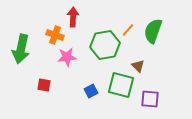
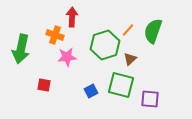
red arrow: moved 1 px left
green hexagon: rotated 8 degrees counterclockwise
brown triangle: moved 8 px left, 7 px up; rotated 32 degrees clockwise
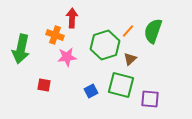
red arrow: moved 1 px down
orange line: moved 1 px down
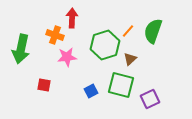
purple square: rotated 30 degrees counterclockwise
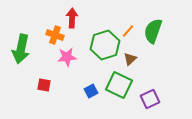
green square: moved 2 px left; rotated 12 degrees clockwise
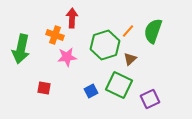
red square: moved 3 px down
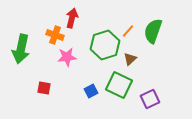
red arrow: rotated 12 degrees clockwise
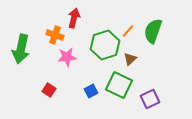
red arrow: moved 2 px right
red square: moved 5 px right, 2 px down; rotated 24 degrees clockwise
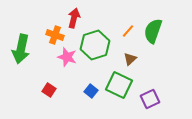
green hexagon: moved 10 px left
pink star: rotated 24 degrees clockwise
blue square: rotated 24 degrees counterclockwise
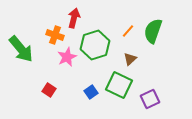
green arrow: rotated 52 degrees counterclockwise
pink star: rotated 30 degrees clockwise
blue square: moved 1 px down; rotated 16 degrees clockwise
